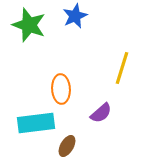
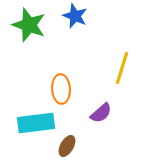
blue star: rotated 25 degrees counterclockwise
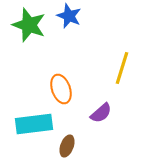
blue star: moved 6 px left
orange ellipse: rotated 16 degrees counterclockwise
cyan rectangle: moved 2 px left, 1 px down
brown ellipse: rotated 10 degrees counterclockwise
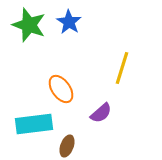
blue star: moved 6 px down; rotated 10 degrees clockwise
orange ellipse: rotated 16 degrees counterclockwise
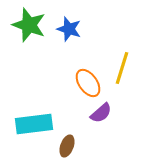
blue star: moved 7 px down; rotated 15 degrees counterclockwise
orange ellipse: moved 27 px right, 6 px up
